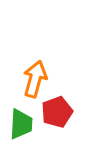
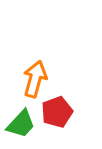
green trapezoid: rotated 40 degrees clockwise
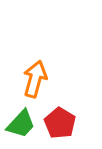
red pentagon: moved 3 px right, 11 px down; rotated 20 degrees counterclockwise
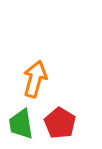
green trapezoid: rotated 128 degrees clockwise
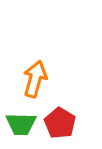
green trapezoid: rotated 80 degrees counterclockwise
